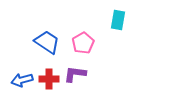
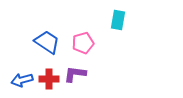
pink pentagon: rotated 15 degrees clockwise
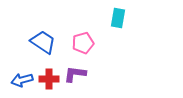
cyan rectangle: moved 2 px up
blue trapezoid: moved 4 px left
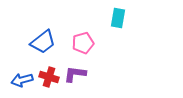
blue trapezoid: rotated 108 degrees clockwise
red cross: moved 2 px up; rotated 18 degrees clockwise
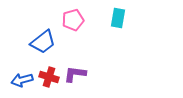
pink pentagon: moved 10 px left, 23 px up
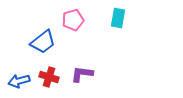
purple L-shape: moved 7 px right
blue arrow: moved 3 px left, 1 px down
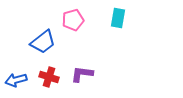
blue arrow: moved 3 px left, 1 px up
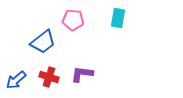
pink pentagon: rotated 20 degrees clockwise
blue arrow: rotated 25 degrees counterclockwise
